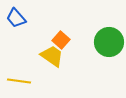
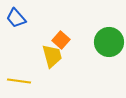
yellow trapezoid: rotated 40 degrees clockwise
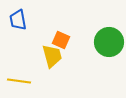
blue trapezoid: moved 2 px right, 2 px down; rotated 30 degrees clockwise
orange square: rotated 18 degrees counterclockwise
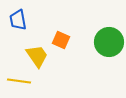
yellow trapezoid: moved 15 px left; rotated 20 degrees counterclockwise
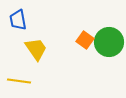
orange square: moved 24 px right; rotated 12 degrees clockwise
yellow trapezoid: moved 1 px left, 7 px up
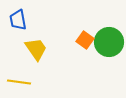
yellow line: moved 1 px down
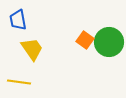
yellow trapezoid: moved 4 px left
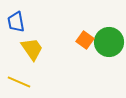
blue trapezoid: moved 2 px left, 2 px down
yellow line: rotated 15 degrees clockwise
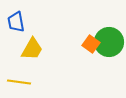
orange square: moved 6 px right, 4 px down
yellow trapezoid: rotated 65 degrees clockwise
yellow line: rotated 15 degrees counterclockwise
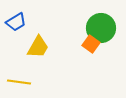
blue trapezoid: rotated 110 degrees counterclockwise
green circle: moved 8 px left, 14 px up
yellow trapezoid: moved 6 px right, 2 px up
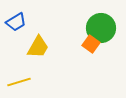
yellow line: rotated 25 degrees counterclockwise
